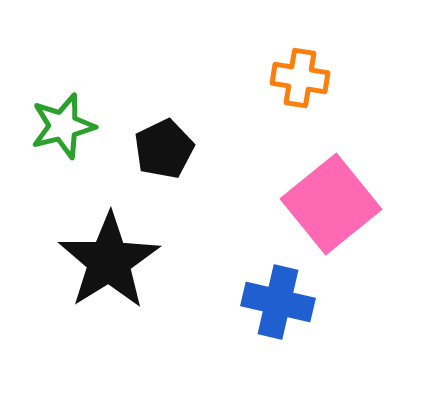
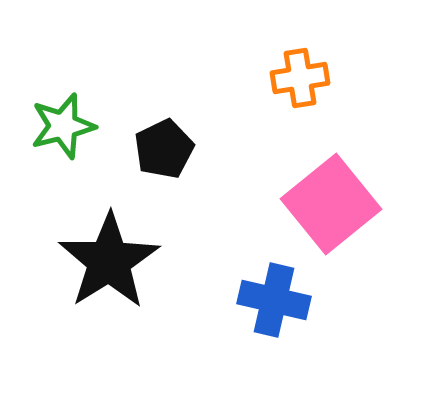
orange cross: rotated 18 degrees counterclockwise
blue cross: moved 4 px left, 2 px up
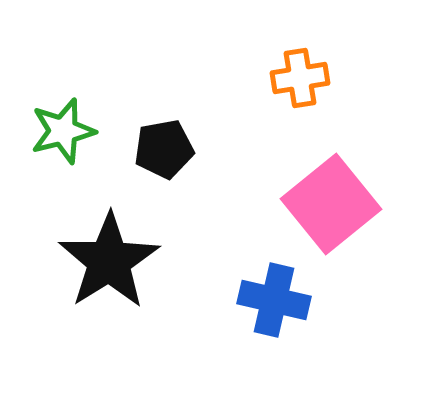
green star: moved 5 px down
black pentagon: rotated 16 degrees clockwise
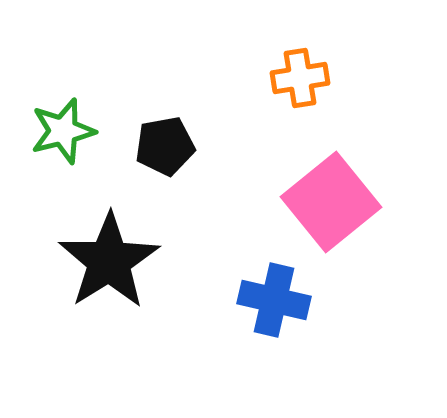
black pentagon: moved 1 px right, 3 px up
pink square: moved 2 px up
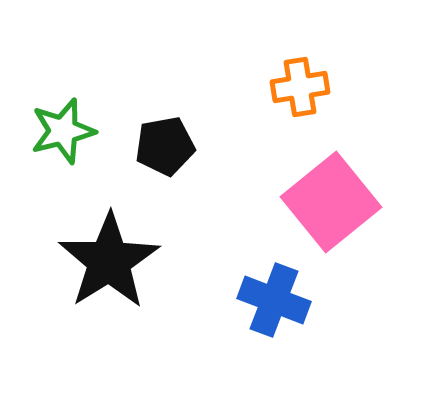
orange cross: moved 9 px down
blue cross: rotated 8 degrees clockwise
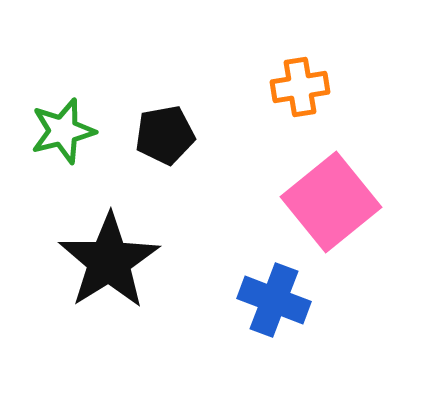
black pentagon: moved 11 px up
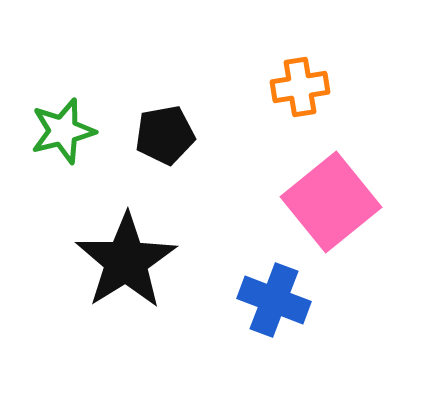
black star: moved 17 px right
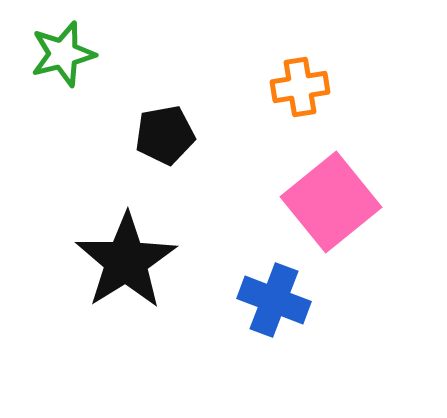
green star: moved 77 px up
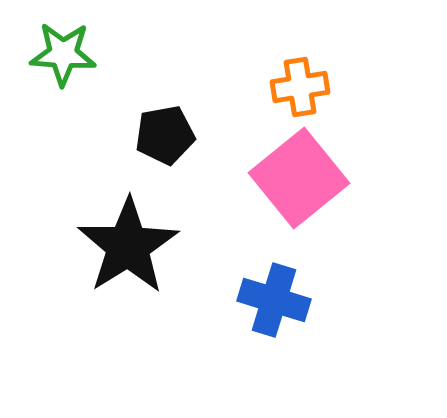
green star: rotated 18 degrees clockwise
pink square: moved 32 px left, 24 px up
black star: moved 2 px right, 15 px up
blue cross: rotated 4 degrees counterclockwise
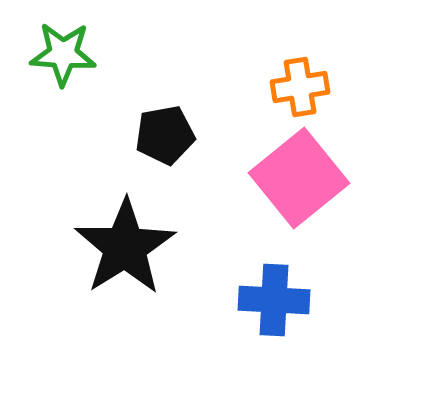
black star: moved 3 px left, 1 px down
blue cross: rotated 14 degrees counterclockwise
